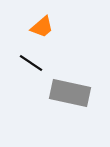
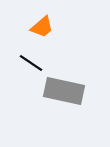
gray rectangle: moved 6 px left, 2 px up
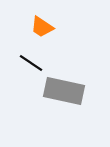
orange trapezoid: rotated 75 degrees clockwise
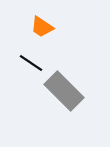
gray rectangle: rotated 33 degrees clockwise
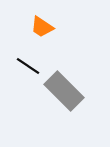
black line: moved 3 px left, 3 px down
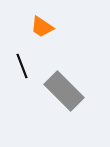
black line: moved 6 px left; rotated 35 degrees clockwise
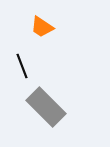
gray rectangle: moved 18 px left, 16 px down
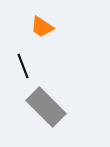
black line: moved 1 px right
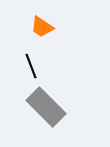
black line: moved 8 px right
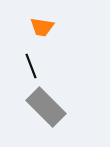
orange trapezoid: rotated 25 degrees counterclockwise
